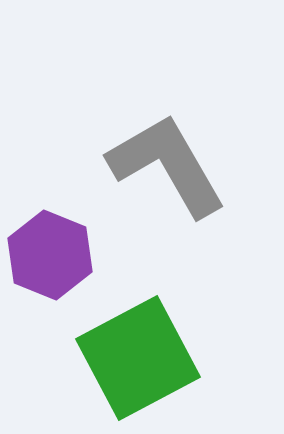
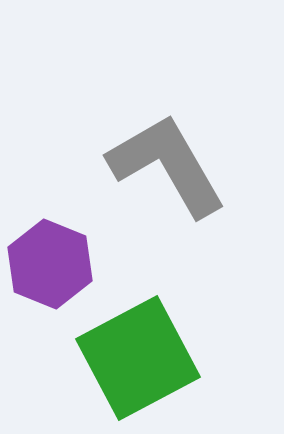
purple hexagon: moved 9 px down
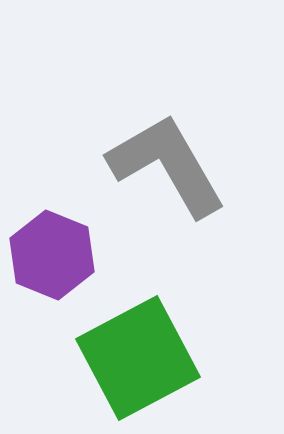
purple hexagon: moved 2 px right, 9 px up
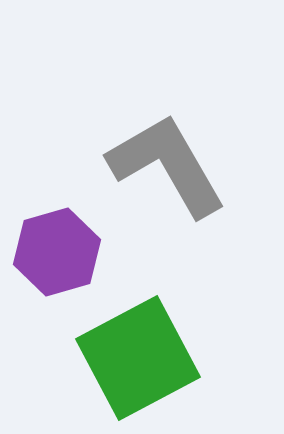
purple hexagon: moved 5 px right, 3 px up; rotated 22 degrees clockwise
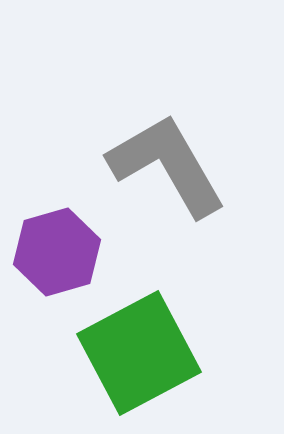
green square: moved 1 px right, 5 px up
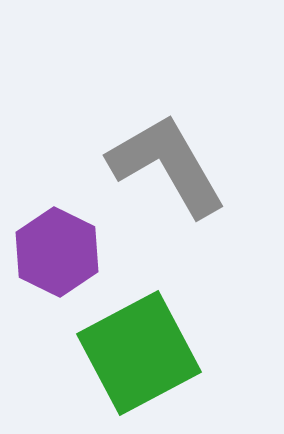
purple hexagon: rotated 18 degrees counterclockwise
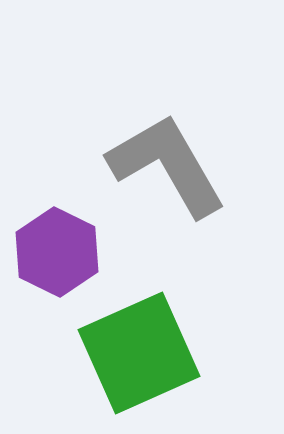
green square: rotated 4 degrees clockwise
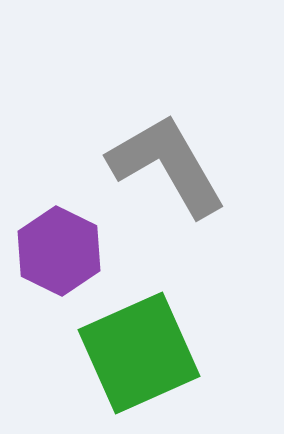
purple hexagon: moved 2 px right, 1 px up
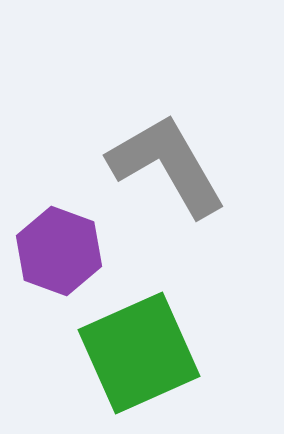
purple hexagon: rotated 6 degrees counterclockwise
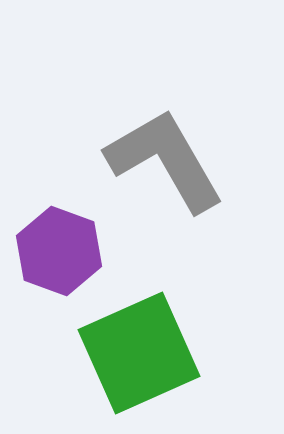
gray L-shape: moved 2 px left, 5 px up
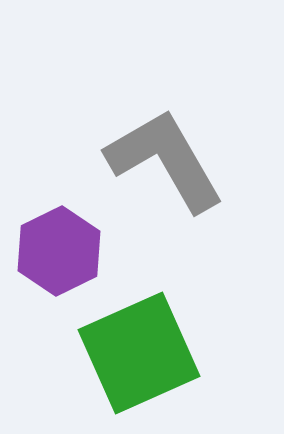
purple hexagon: rotated 14 degrees clockwise
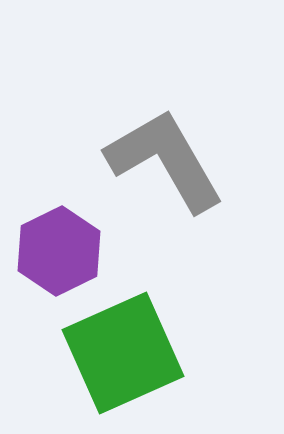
green square: moved 16 px left
